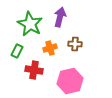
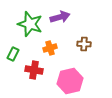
purple arrow: rotated 60 degrees clockwise
green star: rotated 10 degrees counterclockwise
brown cross: moved 9 px right
green rectangle: moved 4 px left, 3 px down
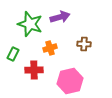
red cross: rotated 12 degrees counterclockwise
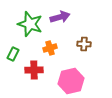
pink hexagon: moved 1 px right
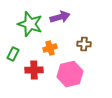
pink hexagon: moved 1 px left, 7 px up
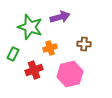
green star: moved 3 px down
red cross: rotated 18 degrees counterclockwise
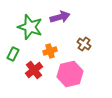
brown cross: rotated 32 degrees clockwise
orange cross: moved 3 px down
red cross: rotated 18 degrees counterclockwise
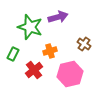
purple arrow: moved 2 px left
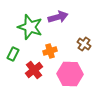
pink hexagon: rotated 15 degrees clockwise
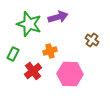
green star: moved 1 px left, 3 px up
brown cross: moved 8 px right, 4 px up
red cross: moved 1 px left, 1 px down
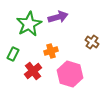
green star: rotated 25 degrees clockwise
brown cross: moved 2 px down
orange cross: moved 1 px right
pink hexagon: rotated 15 degrees clockwise
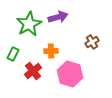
brown cross: rotated 24 degrees clockwise
orange cross: rotated 16 degrees clockwise
